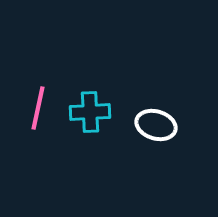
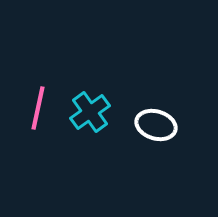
cyan cross: rotated 33 degrees counterclockwise
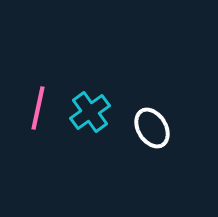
white ellipse: moved 4 px left, 3 px down; rotated 42 degrees clockwise
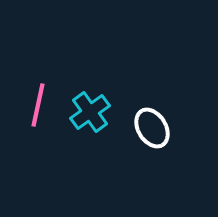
pink line: moved 3 px up
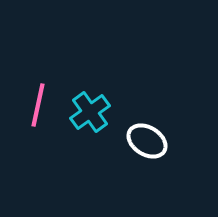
white ellipse: moved 5 px left, 13 px down; rotated 27 degrees counterclockwise
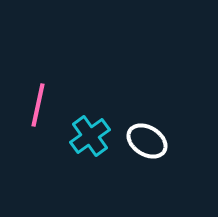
cyan cross: moved 24 px down
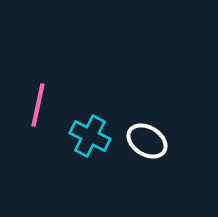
cyan cross: rotated 27 degrees counterclockwise
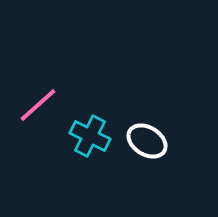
pink line: rotated 36 degrees clockwise
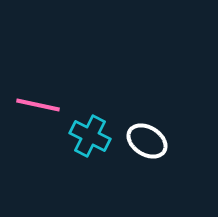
pink line: rotated 54 degrees clockwise
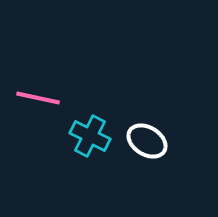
pink line: moved 7 px up
